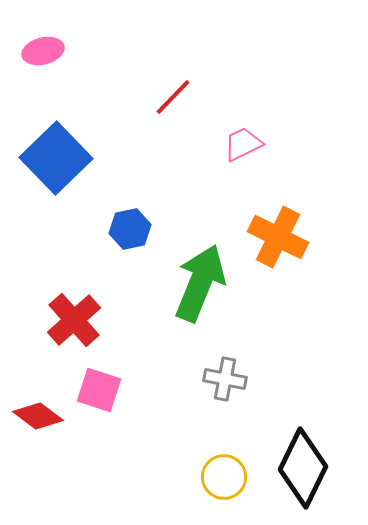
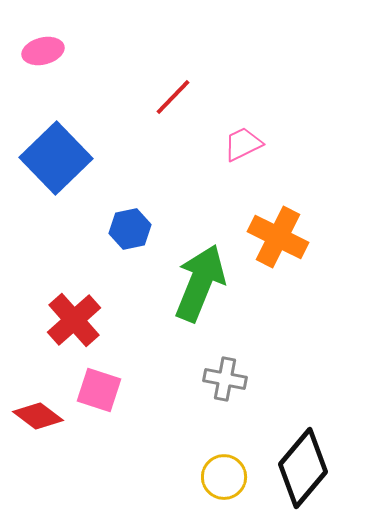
black diamond: rotated 14 degrees clockwise
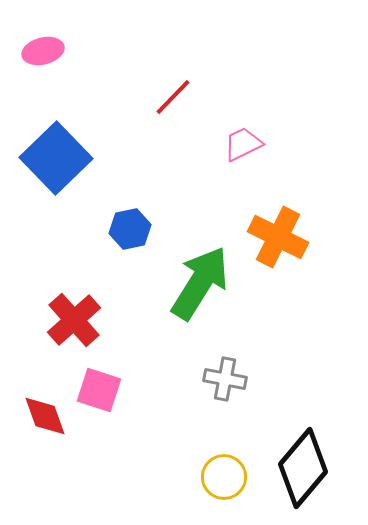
green arrow: rotated 10 degrees clockwise
red diamond: moved 7 px right; rotated 33 degrees clockwise
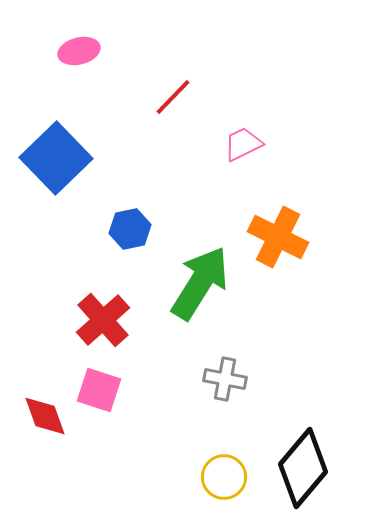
pink ellipse: moved 36 px right
red cross: moved 29 px right
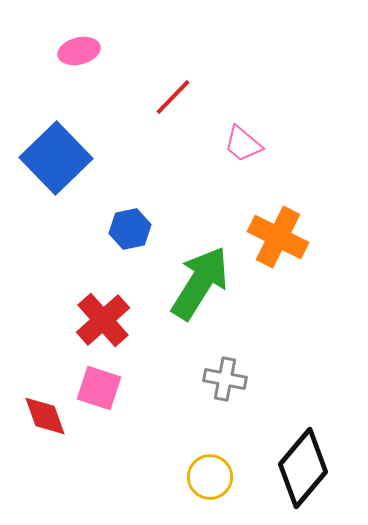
pink trapezoid: rotated 114 degrees counterclockwise
pink square: moved 2 px up
yellow circle: moved 14 px left
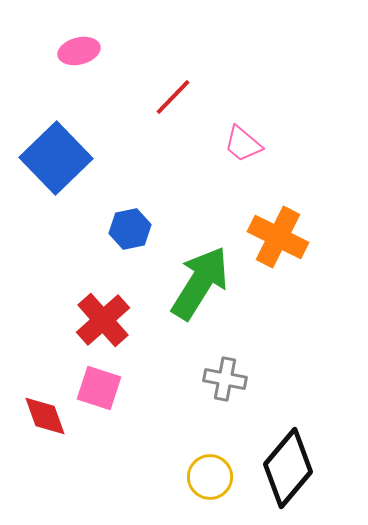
black diamond: moved 15 px left
